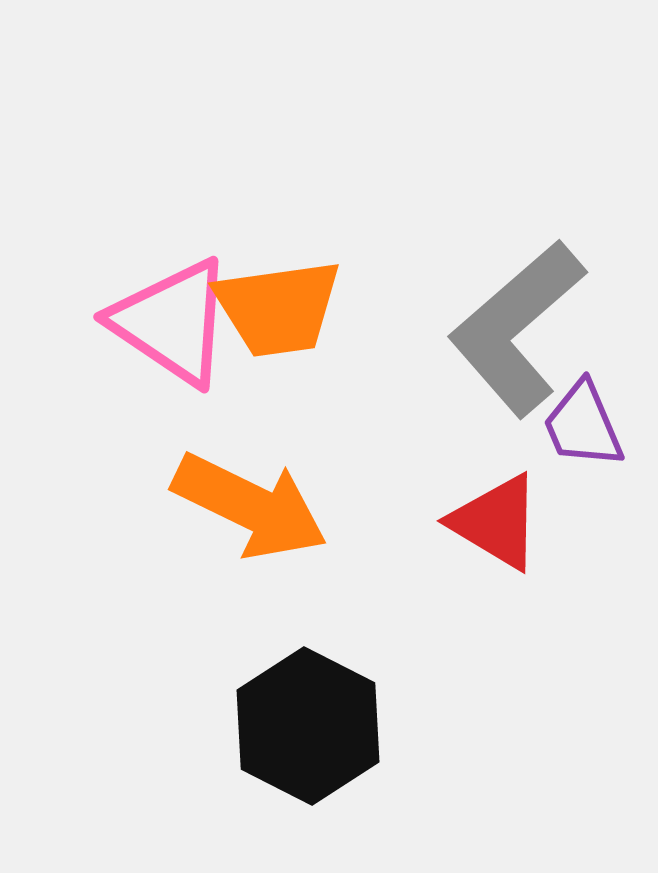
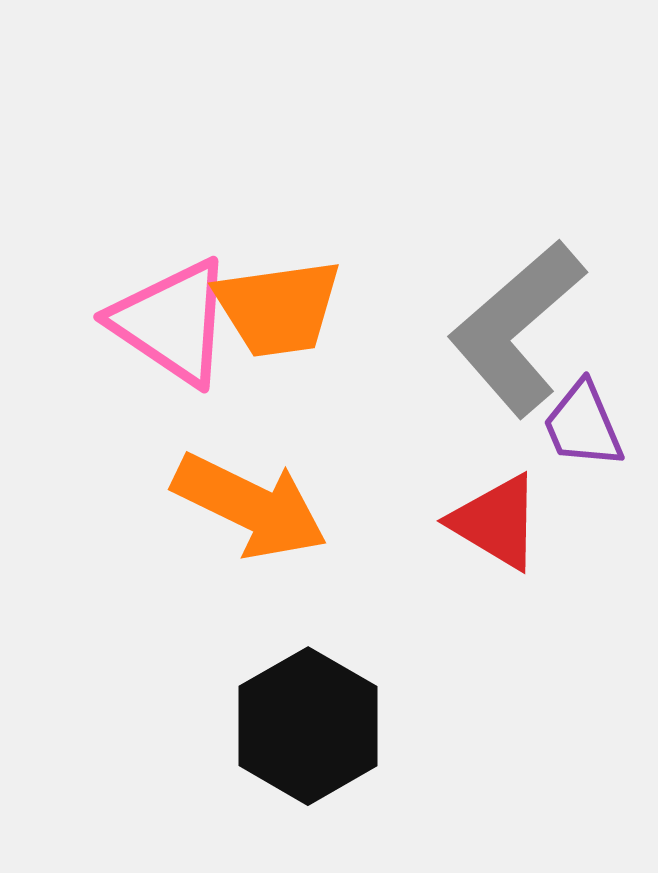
black hexagon: rotated 3 degrees clockwise
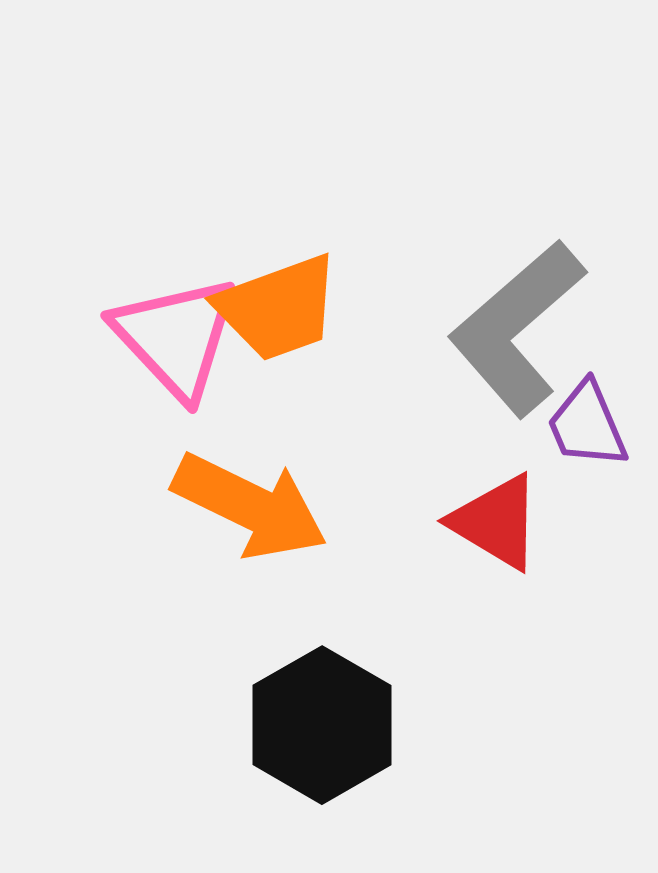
orange trapezoid: rotated 12 degrees counterclockwise
pink triangle: moved 4 px right, 15 px down; rotated 13 degrees clockwise
purple trapezoid: moved 4 px right
black hexagon: moved 14 px right, 1 px up
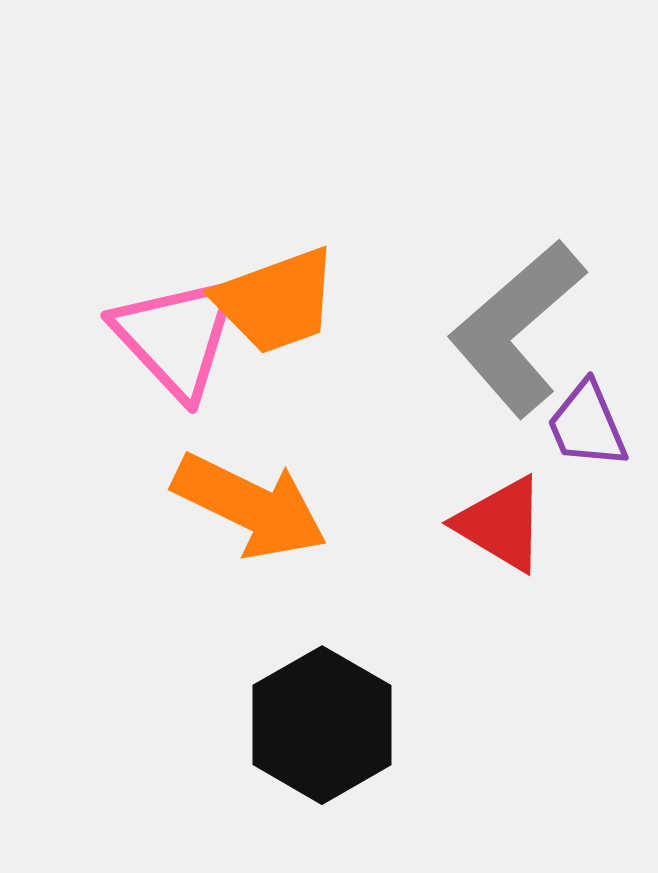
orange trapezoid: moved 2 px left, 7 px up
red triangle: moved 5 px right, 2 px down
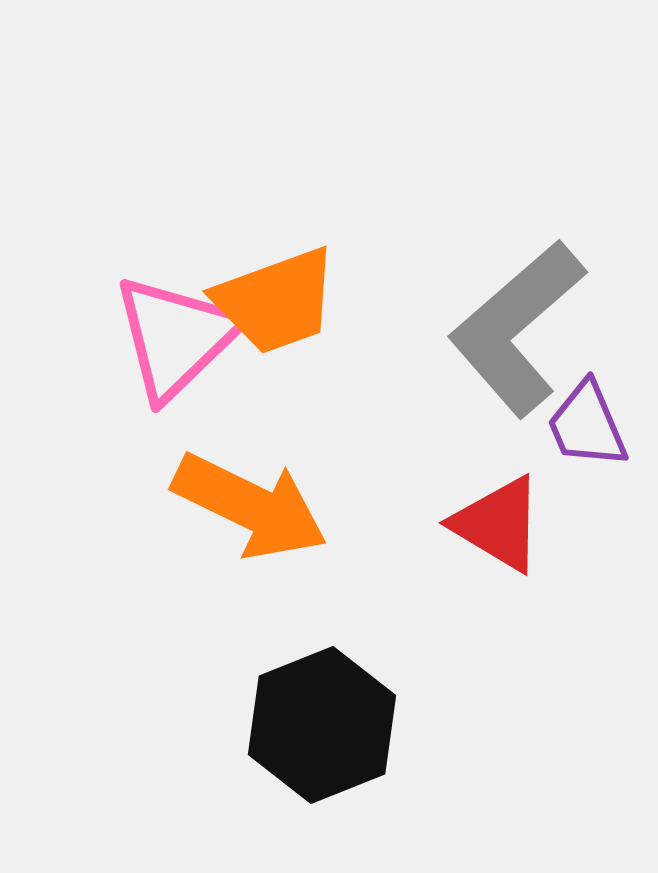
pink triangle: rotated 29 degrees clockwise
red triangle: moved 3 px left
black hexagon: rotated 8 degrees clockwise
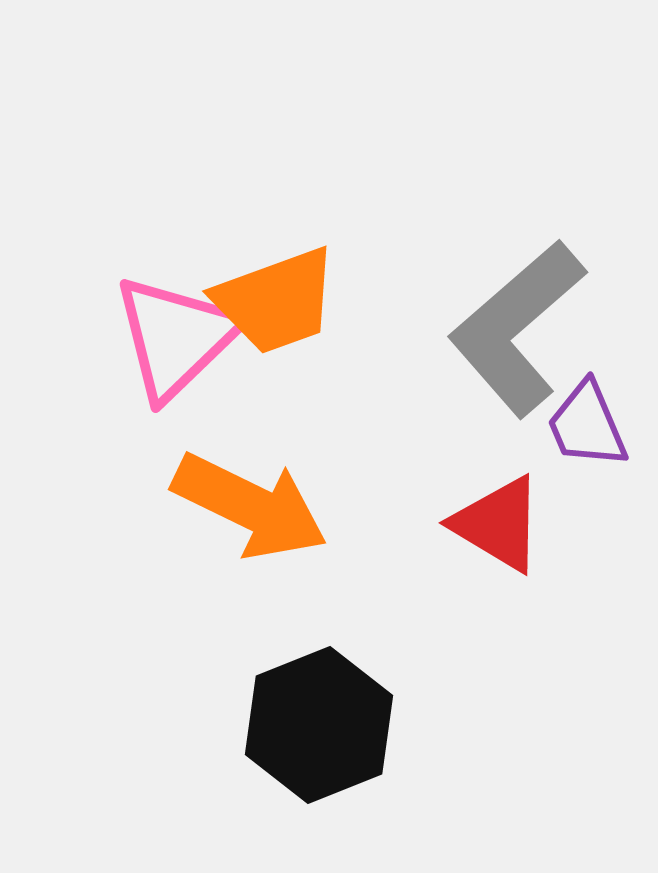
black hexagon: moved 3 px left
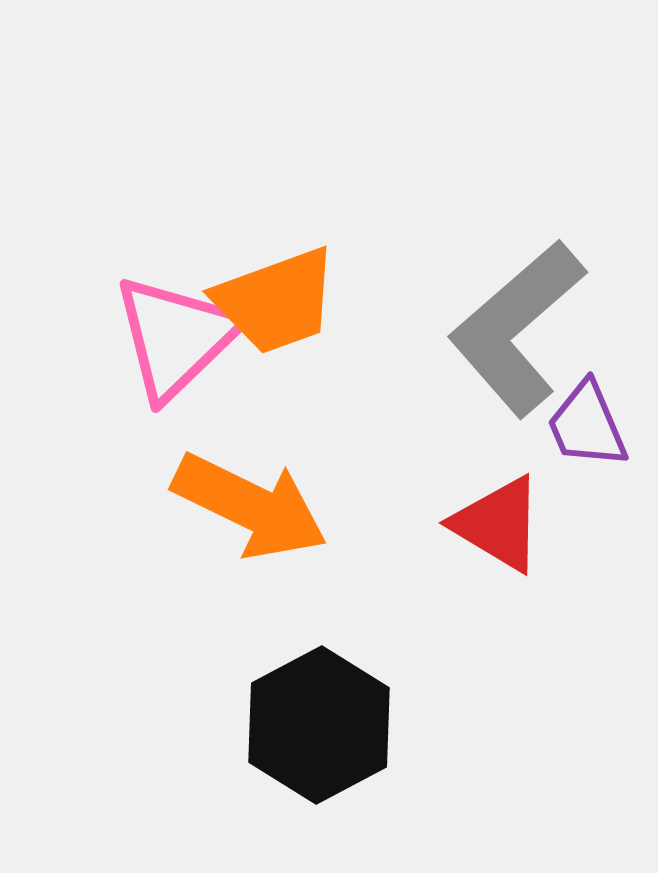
black hexagon: rotated 6 degrees counterclockwise
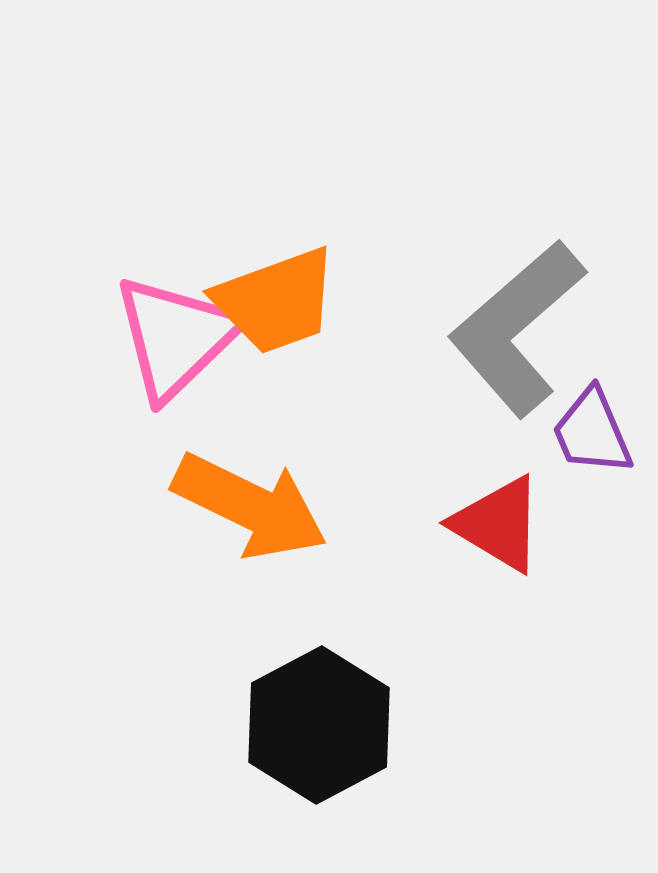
purple trapezoid: moved 5 px right, 7 px down
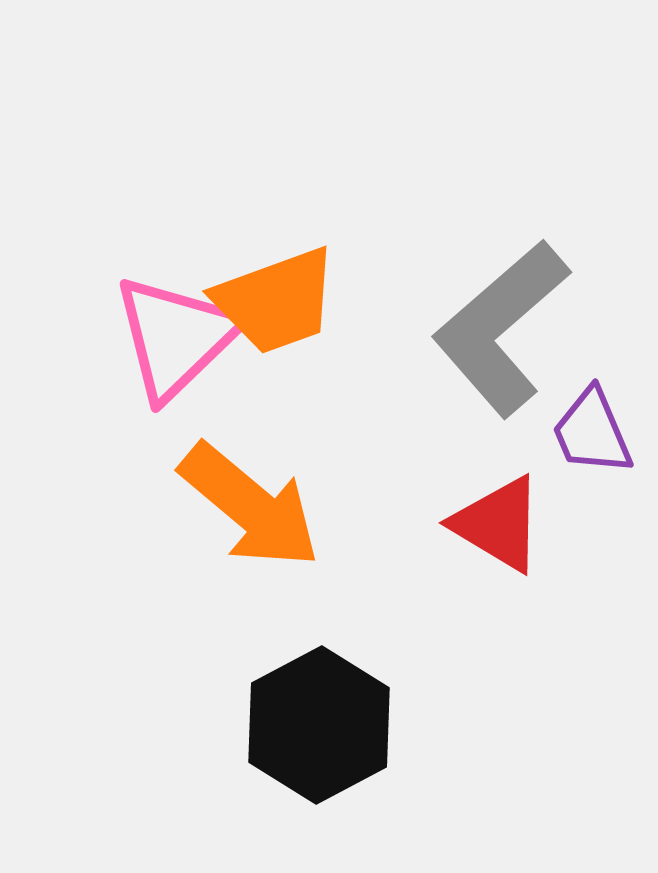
gray L-shape: moved 16 px left
orange arrow: rotated 14 degrees clockwise
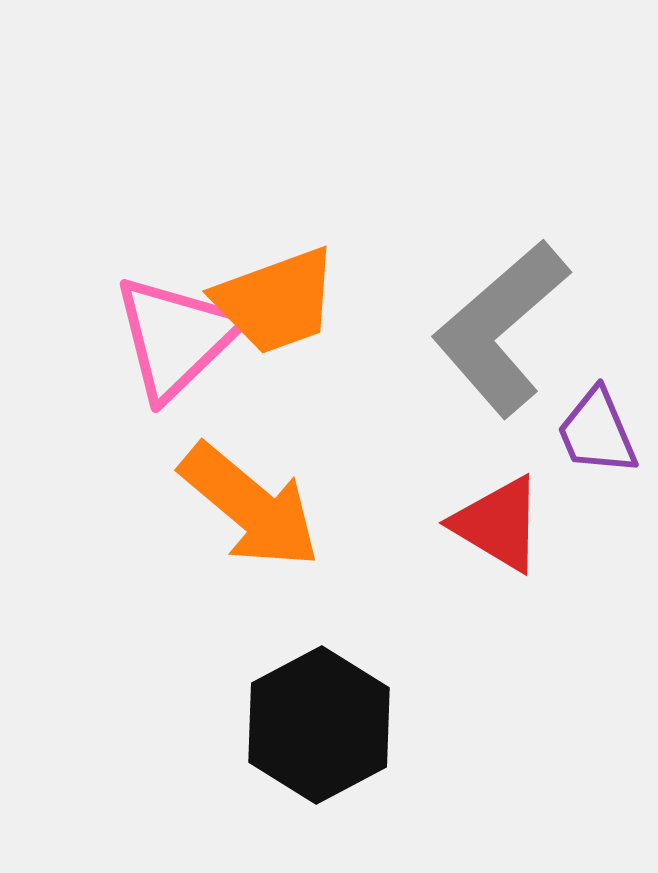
purple trapezoid: moved 5 px right
